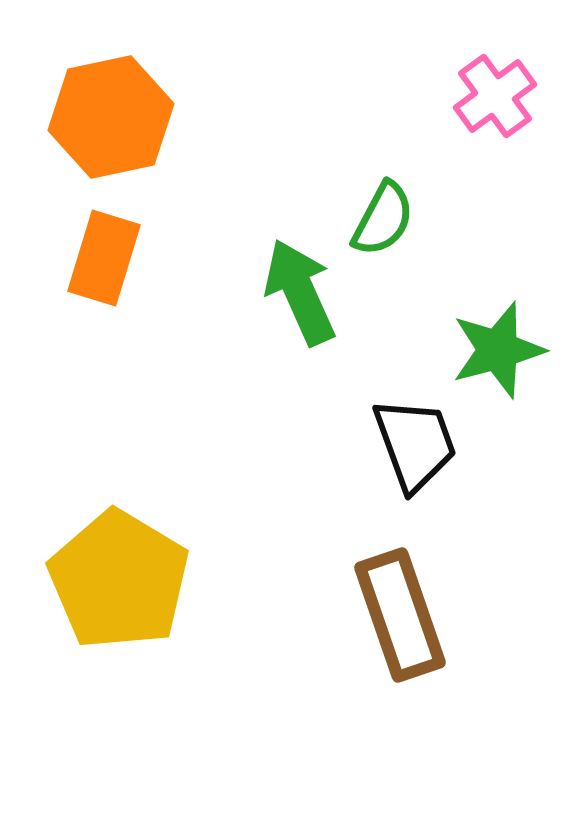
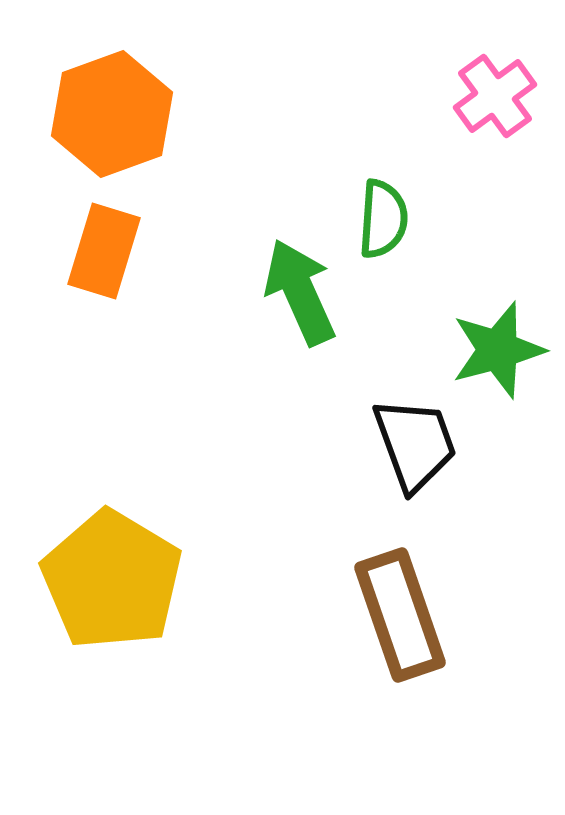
orange hexagon: moved 1 px right, 3 px up; rotated 8 degrees counterclockwise
green semicircle: rotated 24 degrees counterclockwise
orange rectangle: moved 7 px up
yellow pentagon: moved 7 px left
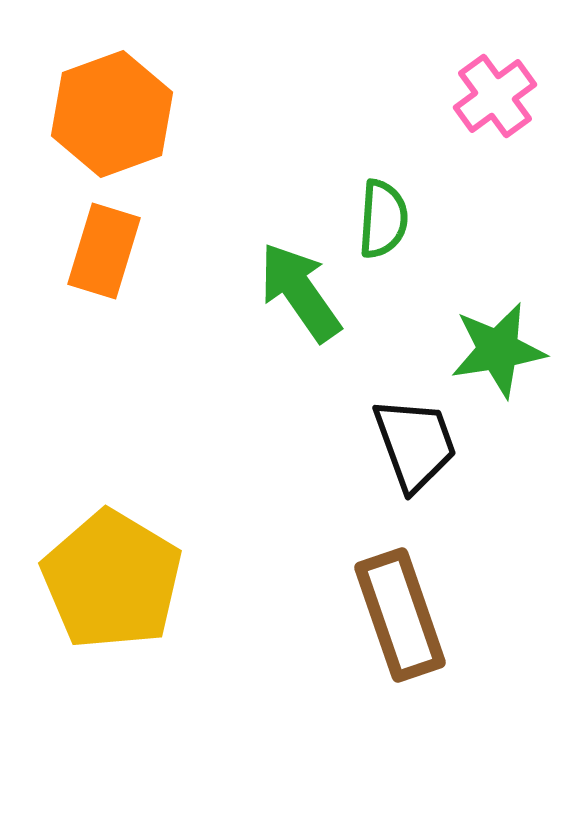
green arrow: rotated 11 degrees counterclockwise
green star: rotated 6 degrees clockwise
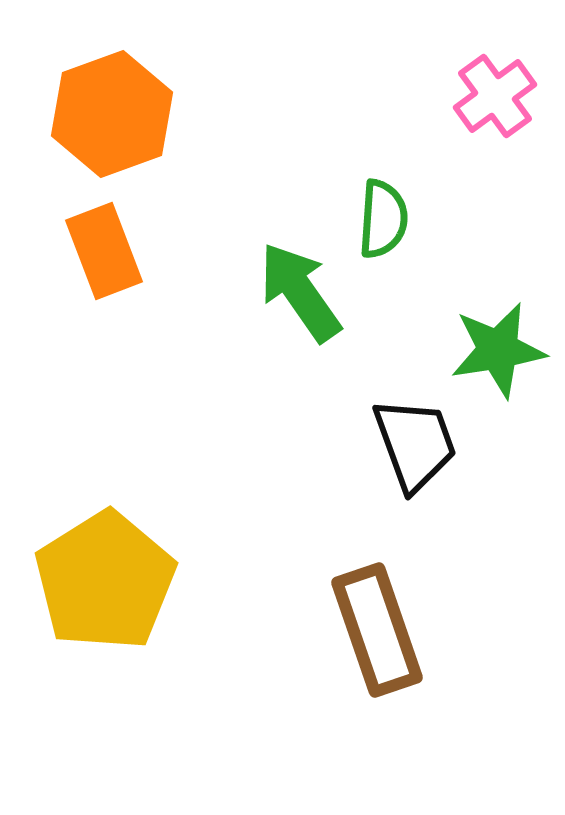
orange rectangle: rotated 38 degrees counterclockwise
yellow pentagon: moved 7 px left, 1 px down; rotated 9 degrees clockwise
brown rectangle: moved 23 px left, 15 px down
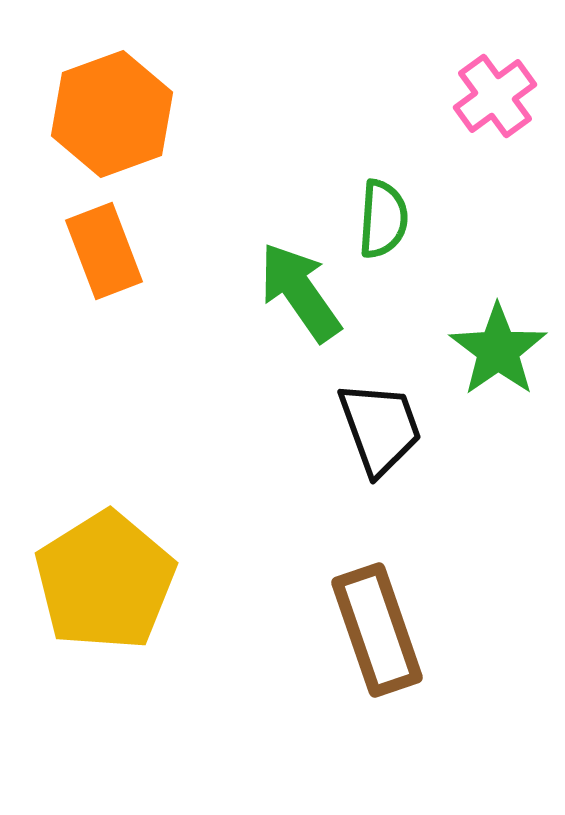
green star: rotated 26 degrees counterclockwise
black trapezoid: moved 35 px left, 16 px up
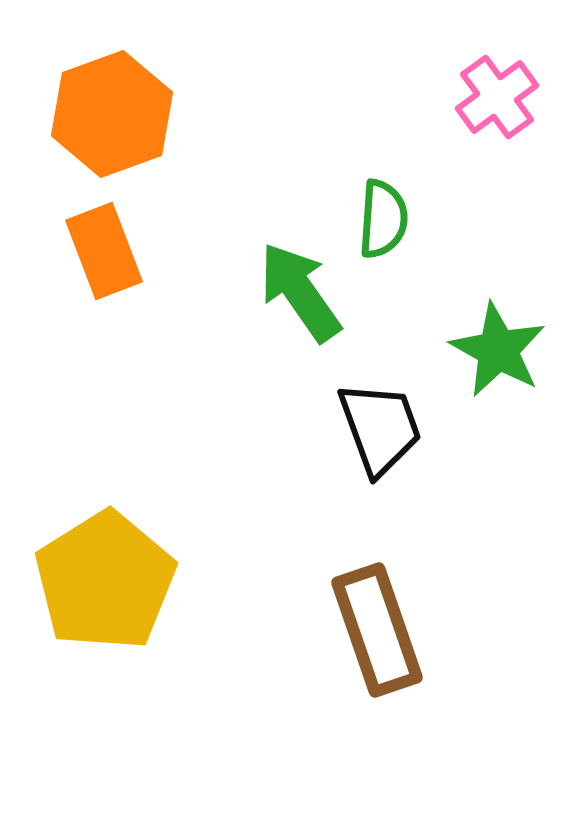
pink cross: moved 2 px right, 1 px down
green star: rotated 8 degrees counterclockwise
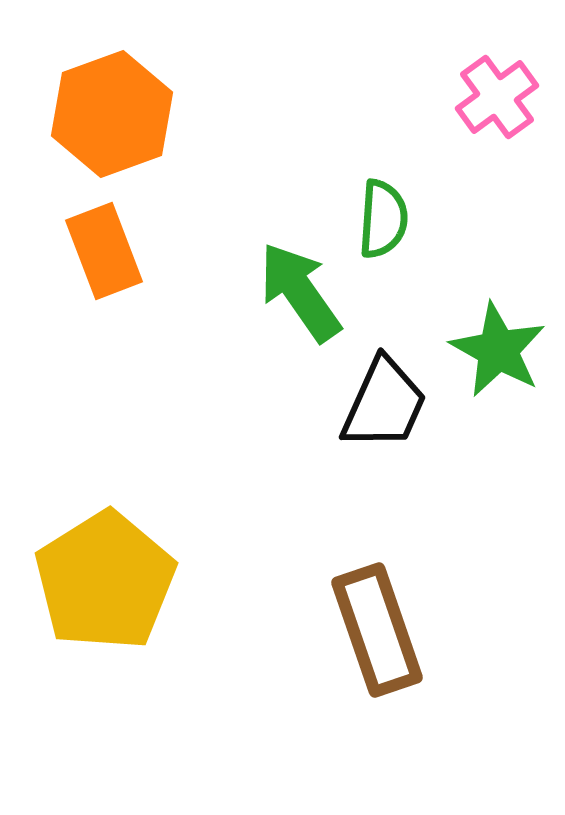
black trapezoid: moved 4 px right, 24 px up; rotated 44 degrees clockwise
